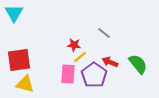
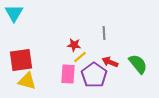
gray line: rotated 48 degrees clockwise
red square: moved 2 px right
yellow triangle: moved 2 px right, 3 px up
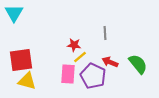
gray line: moved 1 px right
purple pentagon: moved 1 px left, 1 px down; rotated 10 degrees counterclockwise
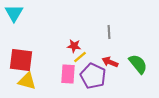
gray line: moved 4 px right, 1 px up
red star: moved 1 px down
red square: rotated 15 degrees clockwise
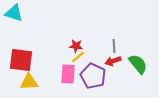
cyan triangle: rotated 42 degrees counterclockwise
gray line: moved 5 px right, 14 px down
red star: moved 2 px right
yellow line: moved 2 px left
red arrow: moved 3 px right, 1 px up; rotated 42 degrees counterclockwise
yellow triangle: moved 2 px right, 1 px down; rotated 18 degrees counterclockwise
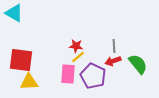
cyan triangle: rotated 12 degrees clockwise
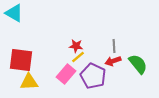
pink rectangle: moved 2 px left; rotated 36 degrees clockwise
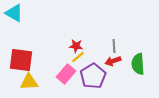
green semicircle: rotated 145 degrees counterclockwise
purple pentagon: rotated 15 degrees clockwise
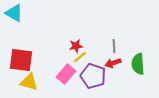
red star: rotated 16 degrees counterclockwise
yellow line: moved 2 px right
red arrow: moved 2 px down
purple pentagon: rotated 20 degrees counterclockwise
yellow triangle: rotated 18 degrees clockwise
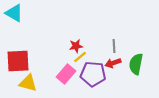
red square: moved 3 px left, 1 px down; rotated 10 degrees counterclockwise
green semicircle: moved 2 px left; rotated 15 degrees clockwise
purple pentagon: moved 2 px up; rotated 15 degrees counterclockwise
yellow triangle: moved 1 px left, 1 px down
